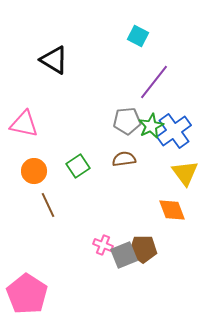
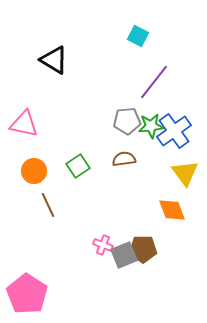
green star: rotated 20 degrees clockwise
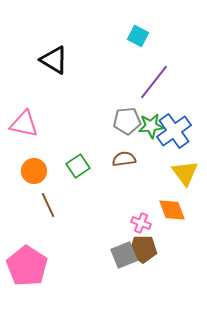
pink cross: moved 38 px right, 22 px up
pink pentagon: moved 28 px up
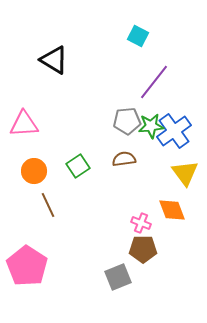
pink triangle: rotated 16 degrees counterclockwise
gray square: moved 6 px left, 22 px down
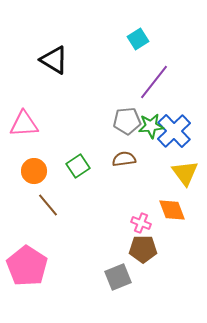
cyan square: moved 3 px down; rotated 30 degrees clockwise
blue cross: rotated 8 degrees counterclockwise
brown line: rotated 15 degrees counterclockwise
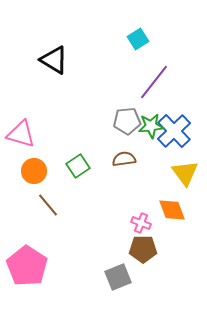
pink triangle: moved 3 px left, 10 px down; rotated 20 degrees clockwise
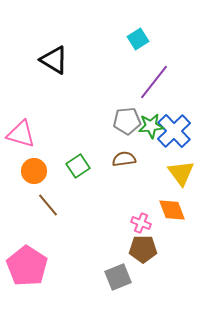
yellow triangle: moved 4 px left
